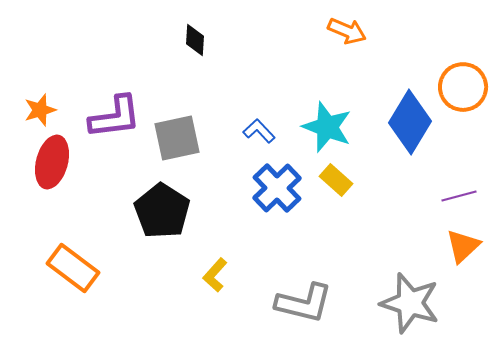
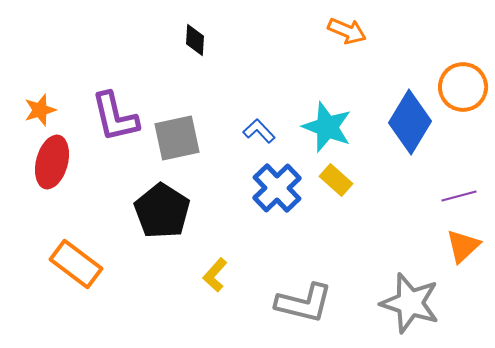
purple L-shape: rotated 84 degrees clockwise
orange rectangle: moved 3 px right, 4 px up
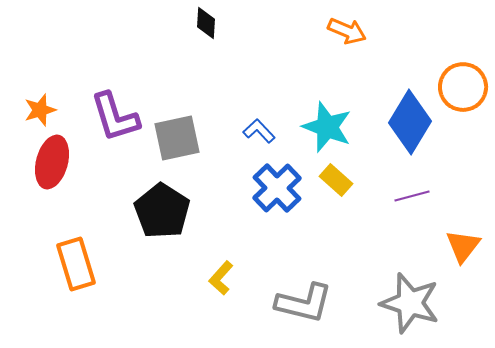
black diamond: moved 11 px right, 17 px up
purple L-shape: rotated 4 degrees counterclockwise
purple line: moved 47 px left
orange triangle: rotated 9 degrees counterclockwise
orange rectangle: rotated 36 degrees clockwise
yellow L-shape: moved 6 px right, 3 px down
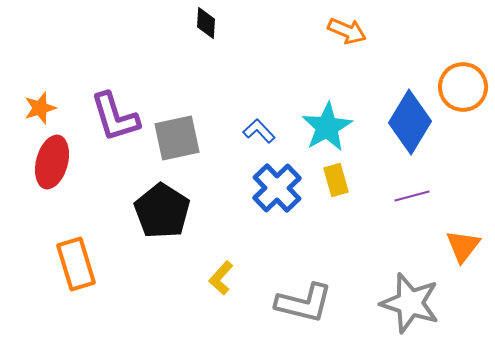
orange star: moved 2 px up
cyan star: rotated 21 degrees clockwise
yellow rectangle: rotated 32 degrees clockwise
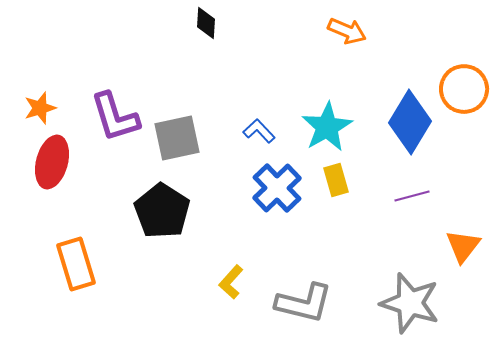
orange circle: moved 1 px right, 2 px down
yellow L-shape: moved 10 px right, 4 px down
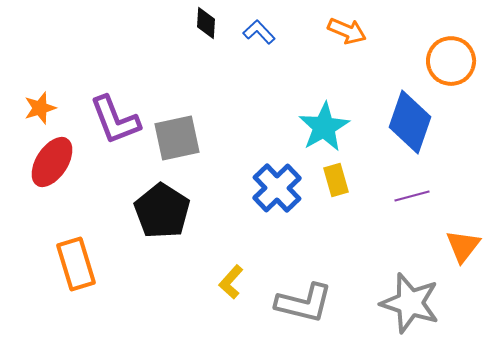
orange circle: moved 13 px left, 28 px up
purple L-shape: moved 3 px down; rotated 4 degrees counterclockwise
blue diamond: rotated 12 degrees counterclockwise
cyan star: moved 3 px left
blue L-shape: moved 99 px up
red ellipse: rotated 18 degrees clockwise
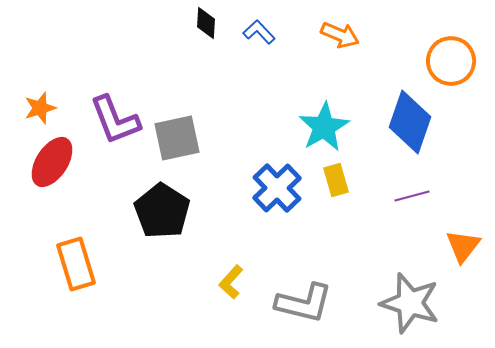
orange arrow: moved 7 px left, 4 px down
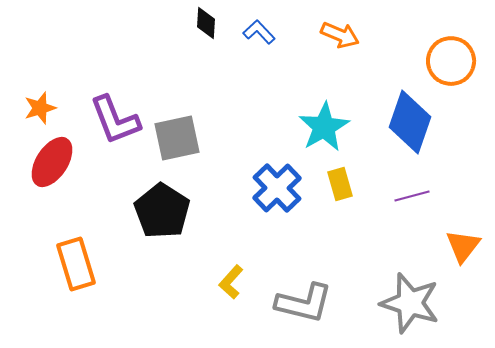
yellow rectangle: moved 4 px right, 4 px down
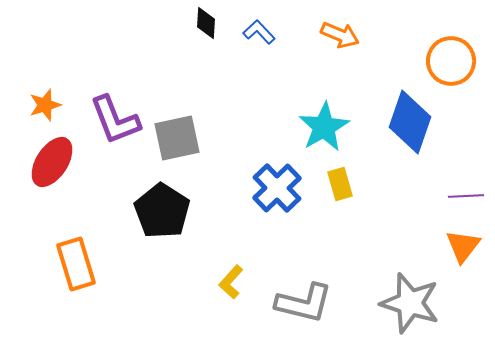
orange star: moved 5 px right, 3 px up
purple line: moved 54 px right; rotated 12 degrees clockwise
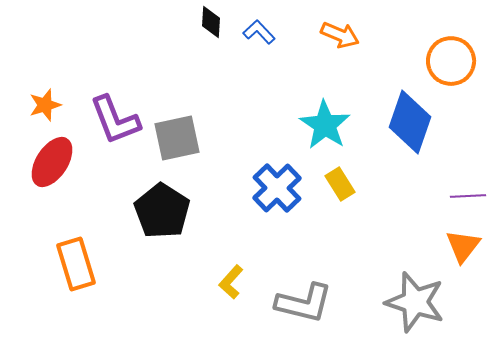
black diamond: moved 5 px right, 1 px up
cyan star: moved 1 px right, 2 px up; rotated 9 degrees counterclockwise
yellow rectangle: rotated 16 degrees counterclockwise
purple line: moved 2 px right
gray star: moved 5 px right, 1 px up
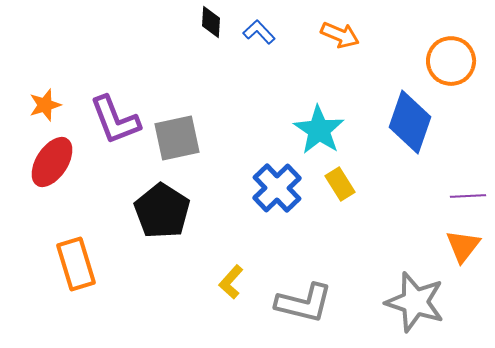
cyan star: moved 6 px left, 5 px down
